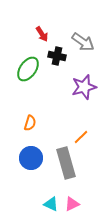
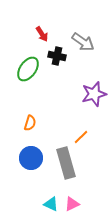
purple star: moved 10 px right, 7 px down
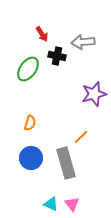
gray arrow: rotated 140 degrees clockwise
pink triangle: rotated 42 degrees counterclockwise
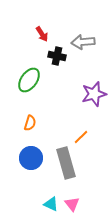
green ellipse: moved 1 px right, 11 px down
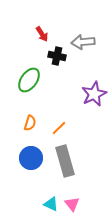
purple star: rotated 10 degrees counterclockwise
orange line: moved 22 px left, 9 px up
gray rectangle: moved 1 px left, 2 px up
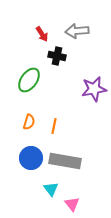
gray arrow: moved 6 px left, 11 px up
purple star: moved 5 px up; rotated 15 degrees clockwise
orange semicircle: moved 1 px left, 1 px up
orange line: moved 5 px left, 2 px up; rotated 35 degrees counterclockwise
gray rectangle: rotated 64 degrees counterclockwise
cyan triangle: moved 15 px up; rotated 28 degrees clockwise
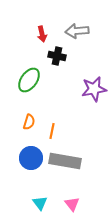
red arrow: rotated 21 degrees clockwise
orange line: moved 2 px left, 5 px down
cyan triangle: moved 11 px left, 14 px down
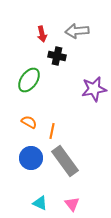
orange semicircle: rotated 77 degrees counterclockwise
gray rectangle: rotated 44 degrees clockwise
cyan triangle: rotated 28 degrees counterclockwise
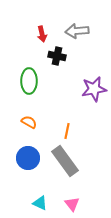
green ellipse: moved 1 px down; rotated 35 degrees counterclockwise
orange line: moved 15 px right
blue circle: moved 3 px left
